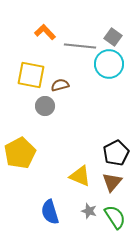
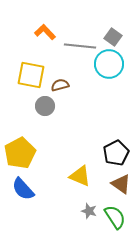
brown triangle: moved 9 px right, 2 px down; rotated 35 degrees counterclockwise
blue semicircle: moved 27 px left, 23 px up; rotated 25 degrees counterclockwise
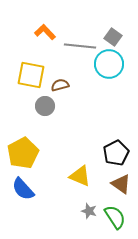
yellow pentagon: moved 3 px right
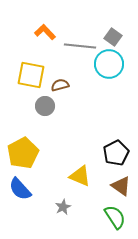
brown triangle: moved 2 px down
blue semicircle: moved 3 px left
gray star: moved 26 px left, 4 px up; rotated 28 degrees clockwise
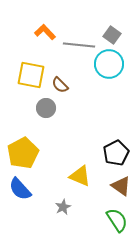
gray square: moved 1 px left, 2 px up
gray line: moved 1 px left, 1 px up
brown semicircle: rotated 120 degrees counterclockwise
gray circle: moved 1 px right, 2 px down
green semicircle: moved 2 px right, 3 px down
